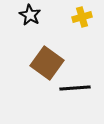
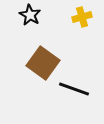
brown square: moved 4 px left
black line: moved 1 px left, 1 px down; rotated 24 degrees clockwise
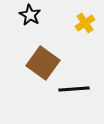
yellow cross: moved 3 px right, 6 px down; rotated 18 degrees counterclockwise
black line: rotated 24 degrees counterclockwise
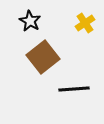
black star: moved 6 px down
brown square: moved 6 px up; rotated 16 degrees clockwise
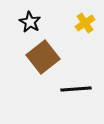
black star: moved 1 px down
black line: moved 2 px right
